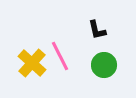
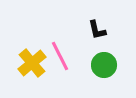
yellow cross: rotated 8 degrees clockwise
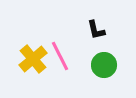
black L-shape: moved 1 px left
yellow cross: moved 1 px right, 4 px up
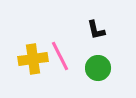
yellow cross: rotated 32 degrees clockwise
green circle: moved 6 px left, 3 px down
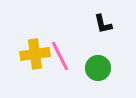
black L-shape: moved 7 px right, 6 px up
yellow cross: moved 2 px right, 5 px up
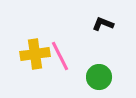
black L-shape: rotated 125 degrees clockwise
green circle: moved 1 px right, 9 px down
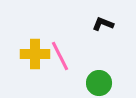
yellow cross: rotated 8 degrees clockwise
green circle: moved 6 px down
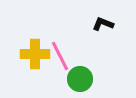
green circle: moved 19 px left, 4 px up
